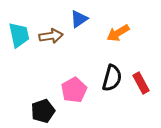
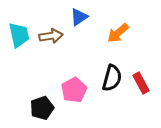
blue triangle: moved 2 px up
orange arrow: rotated 10 degrees counterclockwise
black pentagon: moved 1 px left, 3 px up
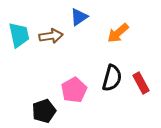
black pentagon: moved 2 px right, 3 px down
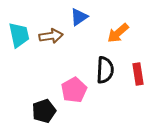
black semicircle: moved 7 px left, 8 px up; rotated 12 degrees counterclockwise
red rectangle: moved 3 px left, 9 px up; rotated 20 degrees clockwise
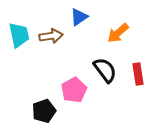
black semicircle: rotated 40 degrees counterclockwise
